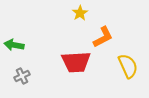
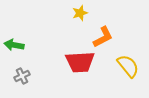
yellow star: rotated 14 degrees clockwise
red trapezoid: moved 4 px right
yellow semicircle: rotated 15 degrees counterclockwise
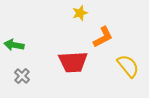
red trapezoid: moved 7 px left
gray cross: rotated 21 degrees counterclockwise
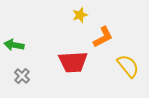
yellow star: moved 2 px down
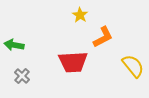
yellow star: rotated 21 degrees counterclockwise
yellow semicircle: moved 5 px right
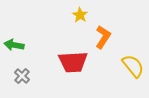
orange L-shape: rotated 30 degrees counterclockwise
